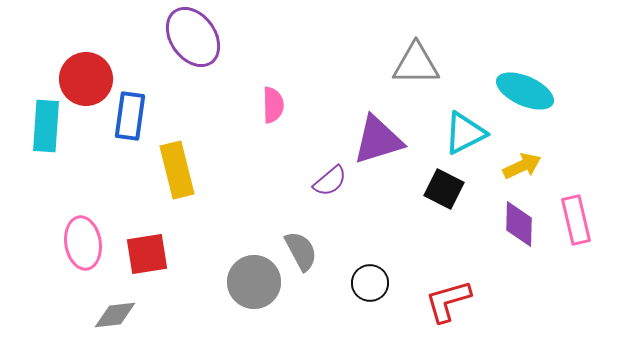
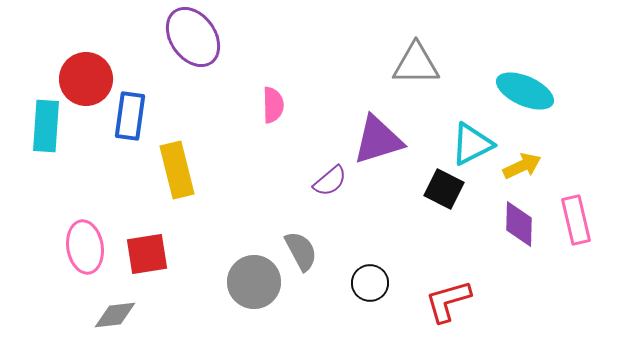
cyan triangle: moved 7 px right, 11 px down
pink ellipse: moved 2 px right, 4 px down
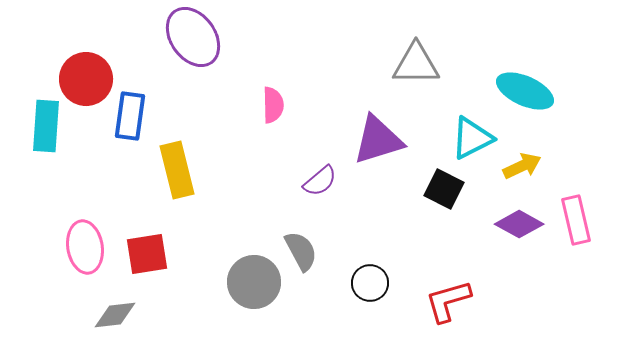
cyan triangle: moved 6 px up
purple semicircle: moved 10 px left
purple diamond: rotated 63 degrees counterclockwise
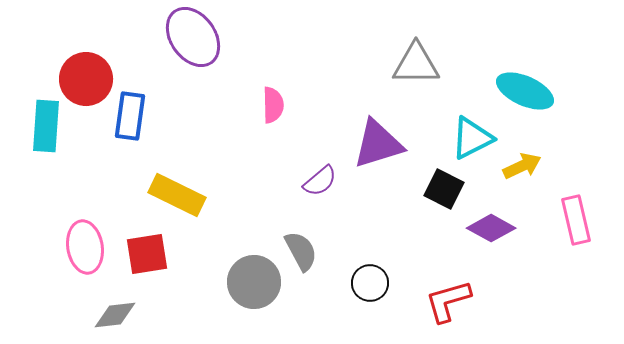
purple triangle: moved 4 px down
yellow rectangle: moved 25 px down; rotated 50 degrees counterclockwise
purple diamond: moved 28 px left, 4 px down
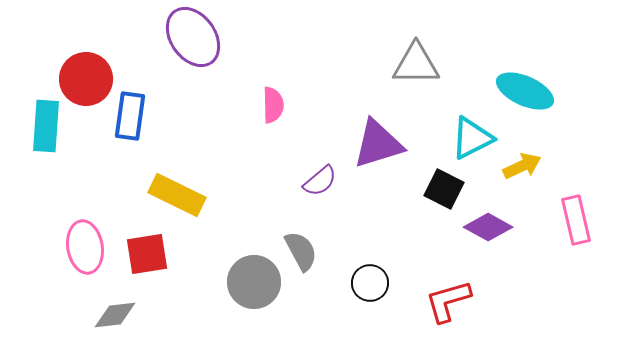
purple diamond: moved 3 px left, 1 px up
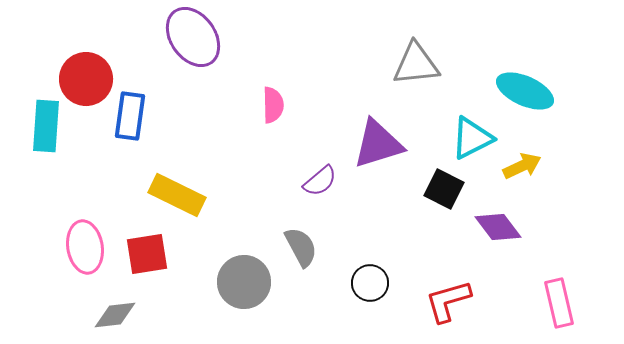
gray triangle: rotated 6 degrees counterclockwise
pink rectangle: moved 17 px left, 83 px down
purple diamond: moved 10 px right; rotated 24 degrees clockwise
gray semicircle: moved 4 px up
gray circle: moved 10 px left
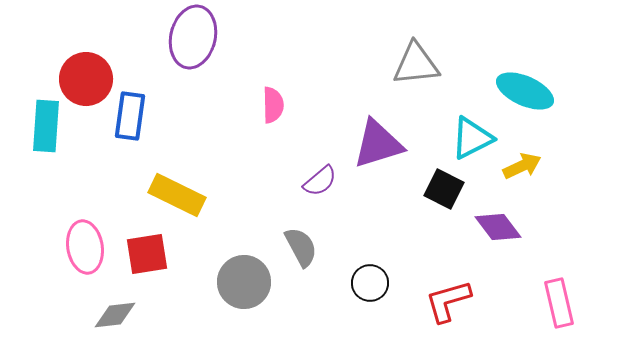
purple ellipse: rotated 48 degrees clockwise
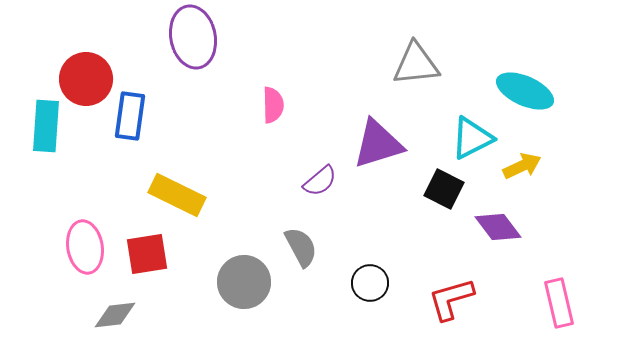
purple ellipse: rotated 24 degrees counterclockwise
red L-shape: moved 3 px right, 2 px up
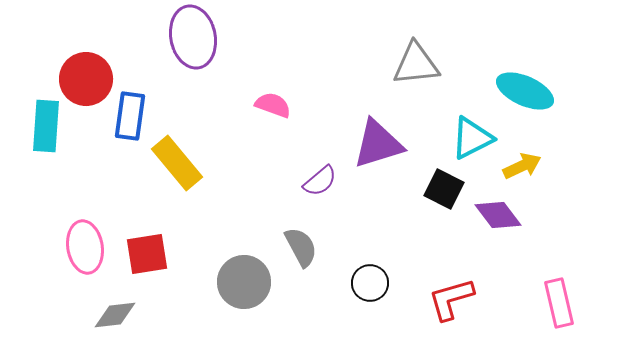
pink semicircle: rotated 69 degrees counterclockwise
yellow rectangle: moved 32 px up; rotated 24 degrees clockwise
purple diamond: moved 12 px up
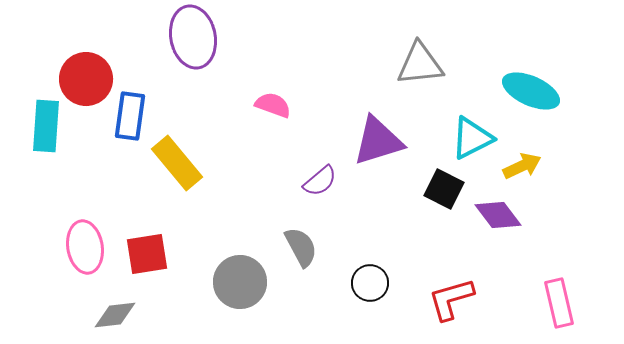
gray triangle: moved 4 px right
cyan ellipse: moved 6 px right
purple triangle: moved 3 px up
gray circle: moved 4 px left
